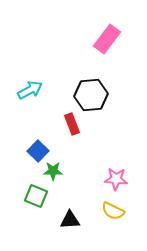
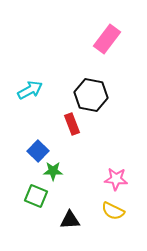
black hexagon: rotated 16 degrees clockwise
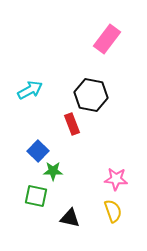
green square: rotated 10 degrees counterclockwise
yellow semicircle: rotated 135 degrees counterclockwise
black triangle: moved 2 px up; rotated 15 degrees clockwise
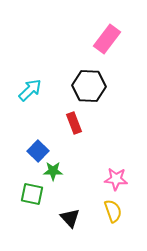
cyan arrow: rotated 15 degrees counterclockwise
black hexagon: moved 2 px left, 9 px up; rotated 8 degrees counterclockwise
red rectangle: moved 2 px right, 1 px up
green square: moved 4 px left, 2 px up
black triangle: rotated 35 degrees clockwise
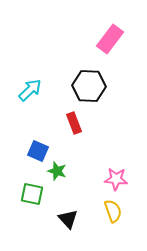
pink rectangle: moved 3 px right
blue square: rotated 20 degrees counterclockwise
green star: moved 4 px right; rotated 18 degrees clockwise
black triangle: moved 2 px left, 1 px down
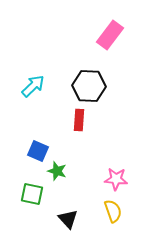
pink rectangle: moved 4 px up
cyan arrow: moved 3 px right, 4 px up
red rectangle: moved 5 px right, 3 px up; rotated 25 degrees clockwise
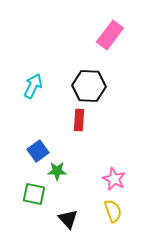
cyan arrow: rotated 20 degrees counterclockwise
blue square: rotated 30 degrees clockwise
green star: rotated 18 degrees counterclockwise
pink star: moved 2 px left; rotated 20 degrees clockwise
green square: moved 2 px right
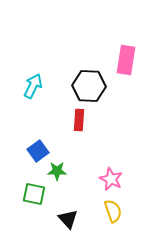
pink rectangle: moved 16 px right, 25 px down; rotated 28 degrees counterclockwise
pink star: moved 3 px left
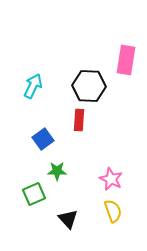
blue square: moved 5 px right, 12 px up
green square: rotated 35 degrees counterclockwise
